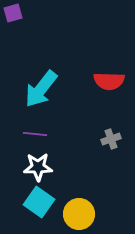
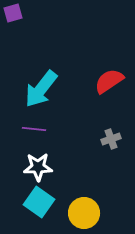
red semicircle: rotated 144 degrees clockwise
purple line: moved 1 px left, 5 px up
yellow circle: moved 5 px right, 1 px up
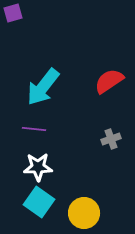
cyan arrow: moved 2 px right, 2 px up
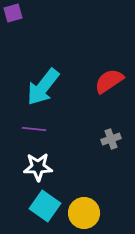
cyan square: moved 6 px right, 4 px down
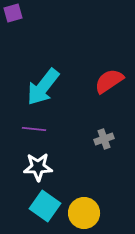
gray cross: moved 7 px left
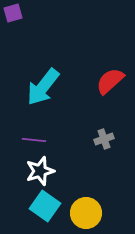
red semicircle: moved 1 px right; rotated 8 degrees counterclockwise
purple line: moved 11 px down
white star: moved 2 px right, 4 px down; rotated 16 degrees counterclockwise
yellow circle: moved 2 px right
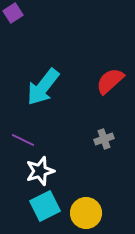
purple square: rotated 18 degrees counterclockwise
purple line: moved 11 px left; rotated 20 degrees clockwise
cyan square: rotated 28 degrees clockwise
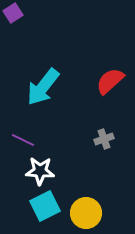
white star: rotated 20 degrees clockwise
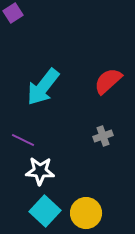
red semicircle: moved 2 px left
gray cross: moved 1 px left, 3 px up
cyan square: moved 5 px down; rotated 20 degrees counterclockwise
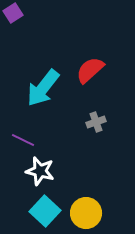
red semicircle: moved 18 px left, 11 px up
cyan arrow: moved 1 px down
gray cross: moved 7 px left, 14 px up
white star: rotated 12 degrees clockwise
